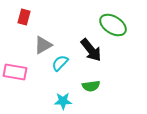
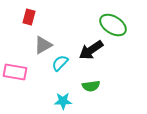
red rectangle: moved 5 px right
black arrow: rotated 95 degrees clockwise
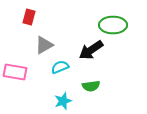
green ellipse: rotated 32 degrees counterclockwise
gray triangle: moved 1 px right
cyan semicircle: moved 4 px down; rotated 24 degrees clockwise
cyan star: rotated 18 degrees counterclockwise
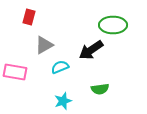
green semicircle: moved 9 px right, 3 px down
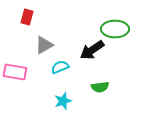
red rectangle: moved 2 px left
green ellipse: moved 2 px right, 4 px down
black arrow: moved 1 px right
green semicircle: moved 2 px up
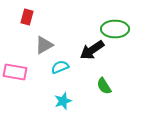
green semicircle: moved 4 px right, 1 px up; rotated 66 degrees clockwise
